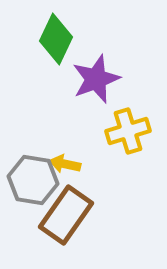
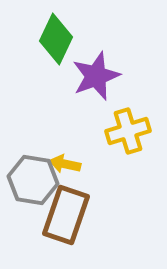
purple star: moved 3 px up
brown rectangle: rotated 16 degrees counterclockwise
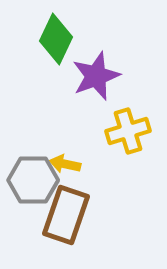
gray hexagon: rotated 9 degrees counterclockwise
